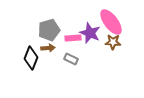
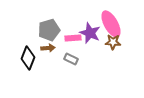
pink ellipse: moved 2 px down; rotated 8 degrees clockwise
black diamond: moved 3 px left
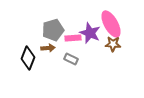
gray pentagon: moved 4 px right
brown star: moved 2 px down
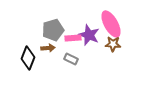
purple star: moved 1 px left, 2 px down
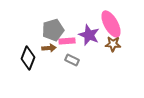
pink rectangle: moved 6 px left, 3 px down
brown arrow: moved 1 px right
gray rectangle: moved 1 px right, 1 px down
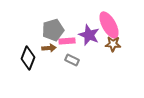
pink ellipse: moved 2 px left, 1 px down
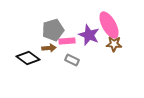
brown star: moved 1 px right
black diamond: rotated 75 degrees counterclockwise
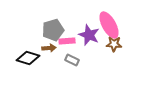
black diamond: rotated 20 degrees counterclockwise
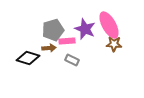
purple star: moved 4 px left, 6 px up
